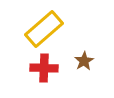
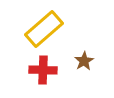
red cross: moved 1 px left, 2 px down
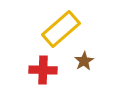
yellow rectangle: moved 17 px right
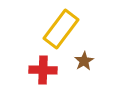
yellow rectangle: rotated 12 degrees counterclockwise
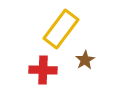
brown star: moved 1 px right, 1 px up
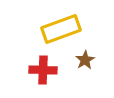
yellow rectangle: rotated 33 degrees clockwise
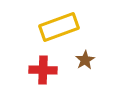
yellow rectangle: moved 2 px left, 2 px up
